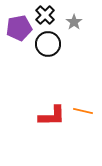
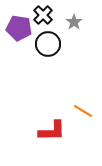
black cross: moved 2 px left
purple pentagon: rotated 20 degrees clockwise
orange line: rotated 18 degrees clockwise
red L-shape: moved 15 px down
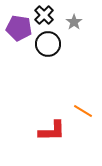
black cross: moved 1 px right
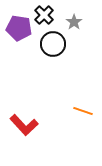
black circle: moved 5 px right
orange line: rotated 12 degrees counterclockwise
red L-shape: moved 28 px left, 6 px up; rotated 48 degrees clockwise
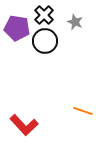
gray star: moved 1 px right; rotated 14 degrees counterclockwise
purple pentagon: moved 2 px left
black circle: moved 8 px left, 3 px up
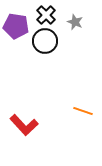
black cross: moved 2 px right
purple pentagon: moved 1 px left, 2 px up
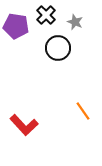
black circle: moved 13 px right, 7 px down
orange line: rotated 36 degrees clockwise
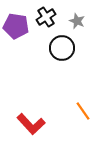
black cross: moved 2 px down; rotated 12 degrees clockwise
gray star: moved 2 px right, 1 px up
black circle: moved 4 px right
red L-shape: moved 7 px right, 1 px up
